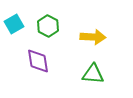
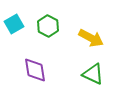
yellow arrow: moved 2 px left, 1 px down; rotated 25 degrees clockwise
purple diamond: moved 3 px left, 9 px down
green triangle: rotated 20 degrees clockwise
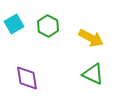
purple diamond: moved 8 px left, 8 px down
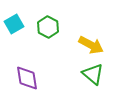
green hexagon: moved 1 px down
yellow arrow: moved 7 px down
green triangle: rotated 15 degrees clockwise
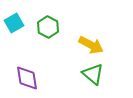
cyan square: moved 1 px up
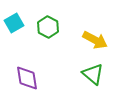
yellow arrow: moved 4 px right, 5 px up
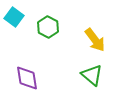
cyan square: moved 6 px up; rotated 24 degrees counterclockwise
yellow arrow: rotated 25 degrees clockwise
green triangle: moved 1 px left, 1 px down
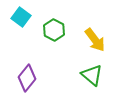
cyan square: moved 7 px right
green hexagon: moved 6 px right, 3 px down
purple diamond: rotated 48 degrees clockwise
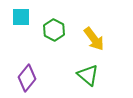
cyan square: rotated 36 degrees counterclockwise
yellow arrow: moved 1 px left, 1 px up
green triangle: moved 4 px left
